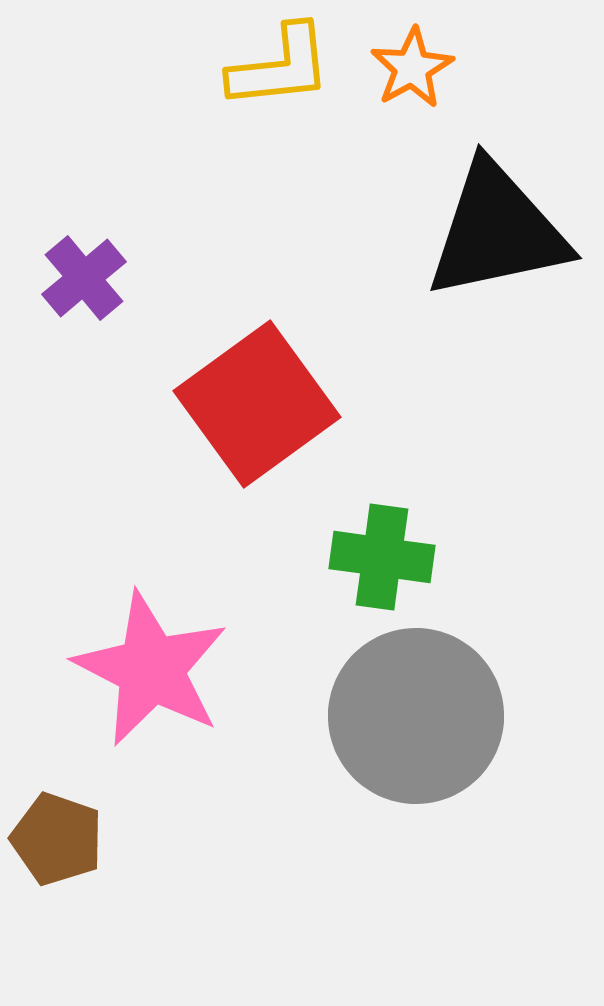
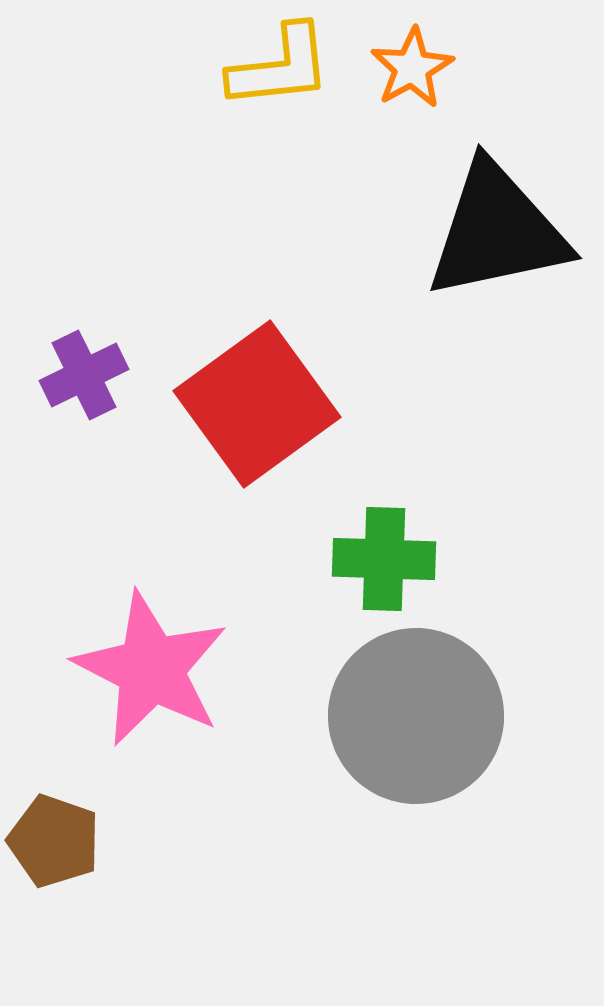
purple cross: moved 97 px down; rotated 14 degrees clockwise
green cross: moved 2 px right, 2 px down; rotated 6 degrees counterclockwise
brown pentagon: moved 3 px left, 2 px down
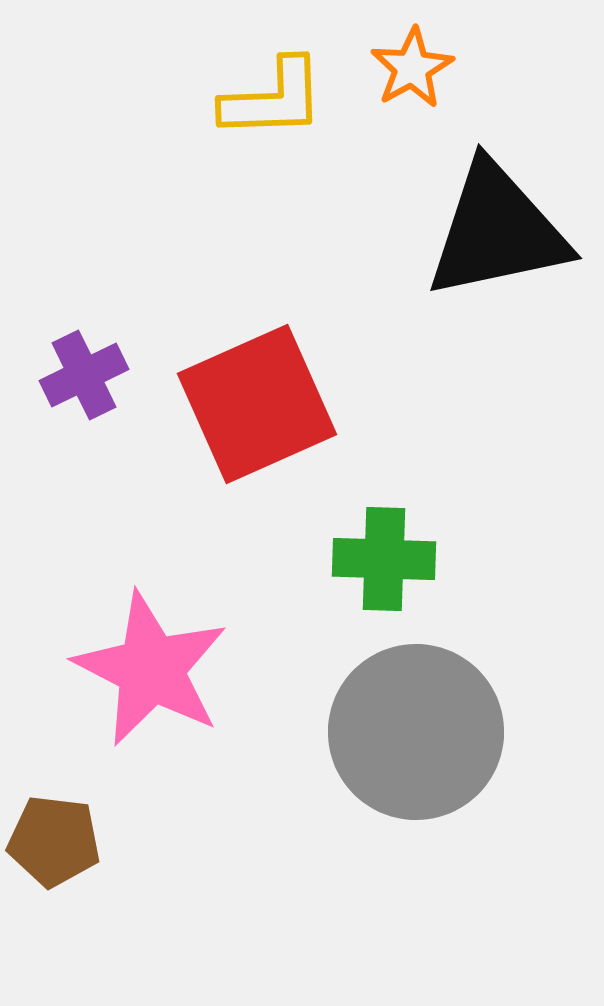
yellow L-shape: moved 7 px left, 32 px down; rotated 4 degrees clockwise
red square: rotated 12 degrees clockwise
gray circle: moved 16 px down
brown pentagon: rotated 12 degrees counterclockwise
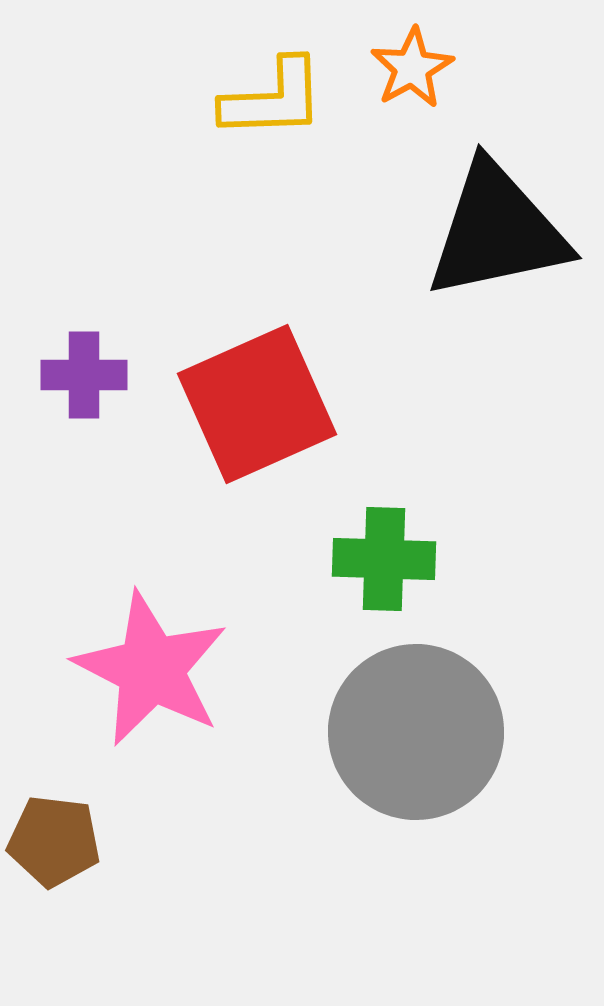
purple cross: rotated 26 degrees clockwise
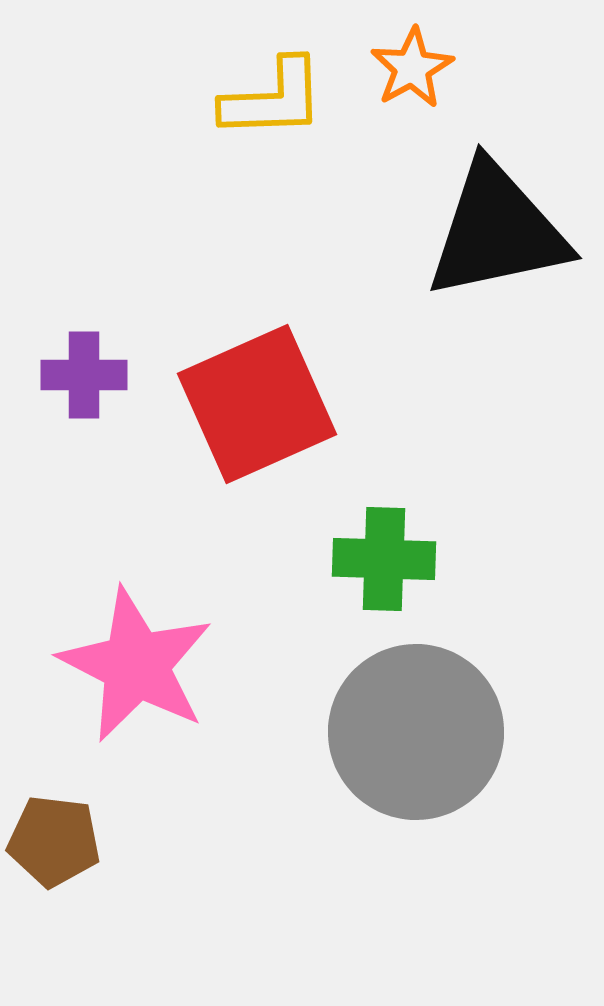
pink star: moved 15 px left, 4 px up
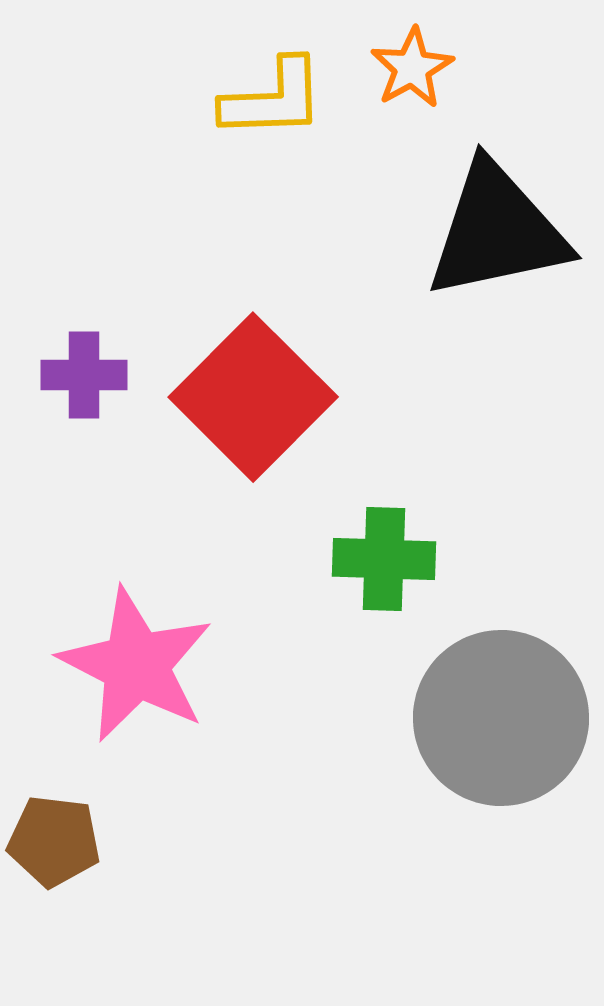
red square: moved 4 px left, 7 px up; rotated 21 degrees counterclockwise
gray circle: moved 85 px right, 14 px up
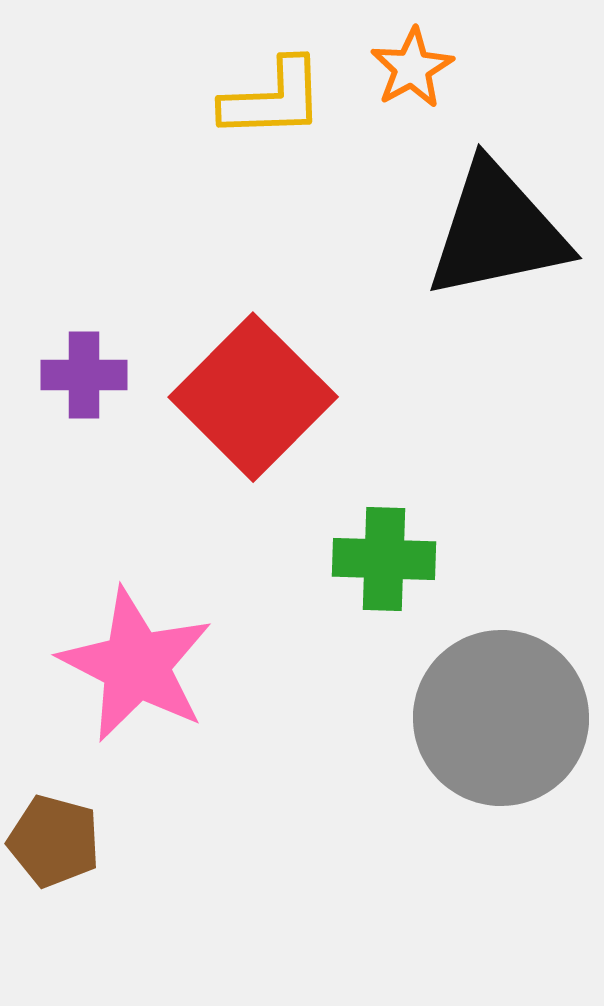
brown pentagon: rotated 8 degrees clockwise
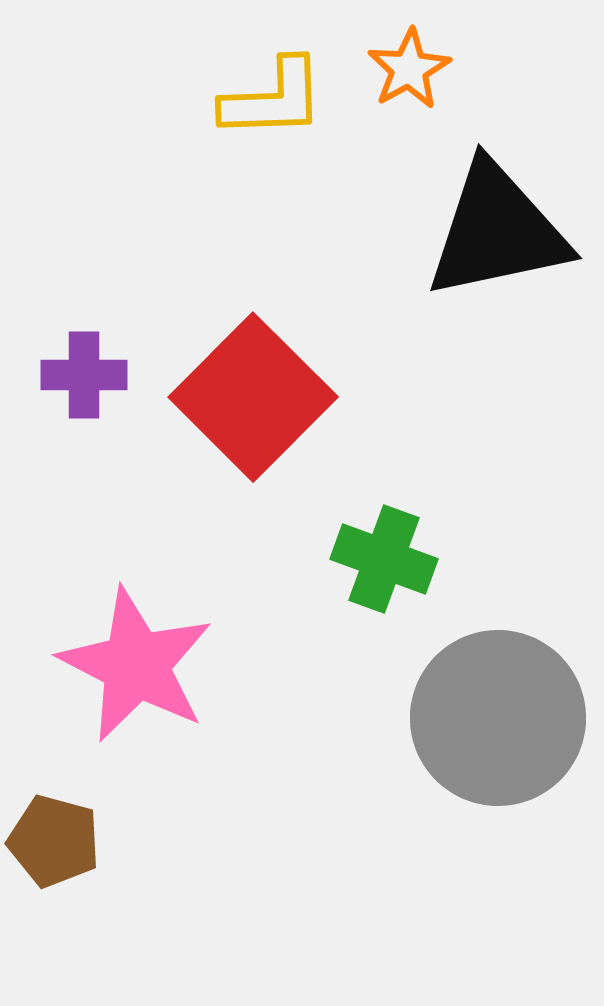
orange star: moved 3 px left, 1 px down
green cross: rotated 18 degrees clockwise
gray circle: moved 3 px left
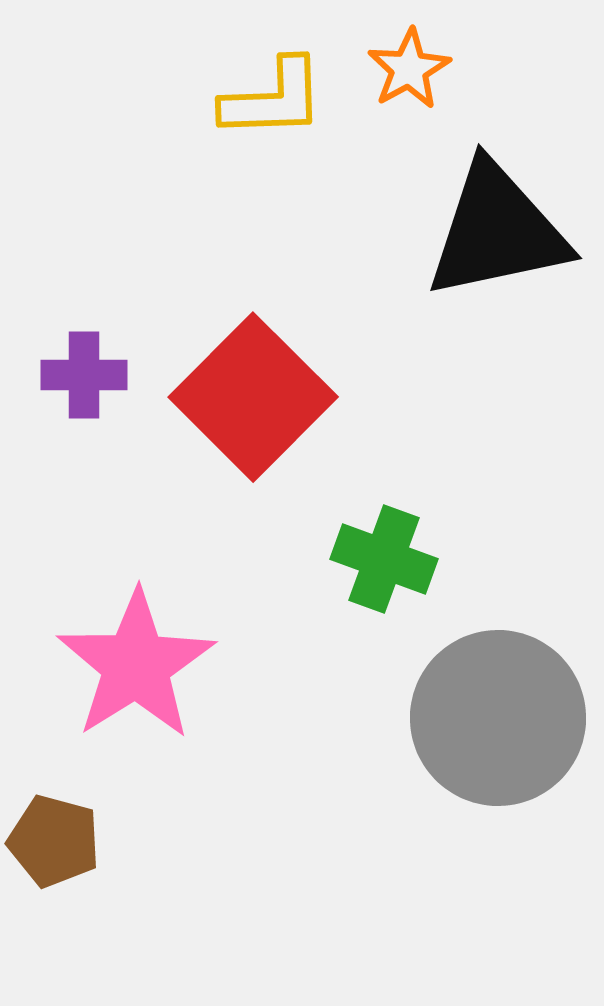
pink star: rotated 13 degrees clockwise
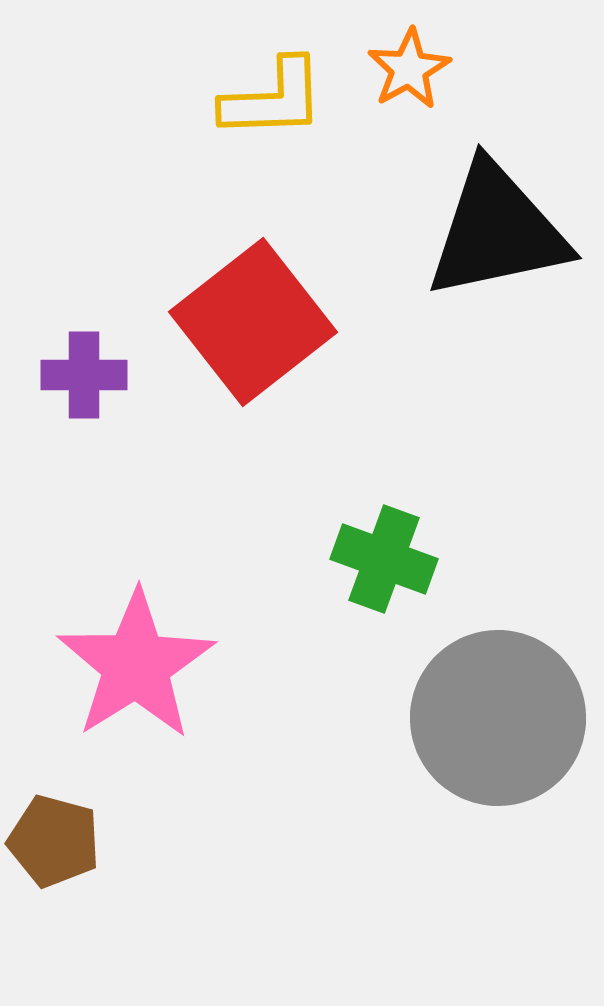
red square: moved 75 px up; rotated 7 degrees clockwise
